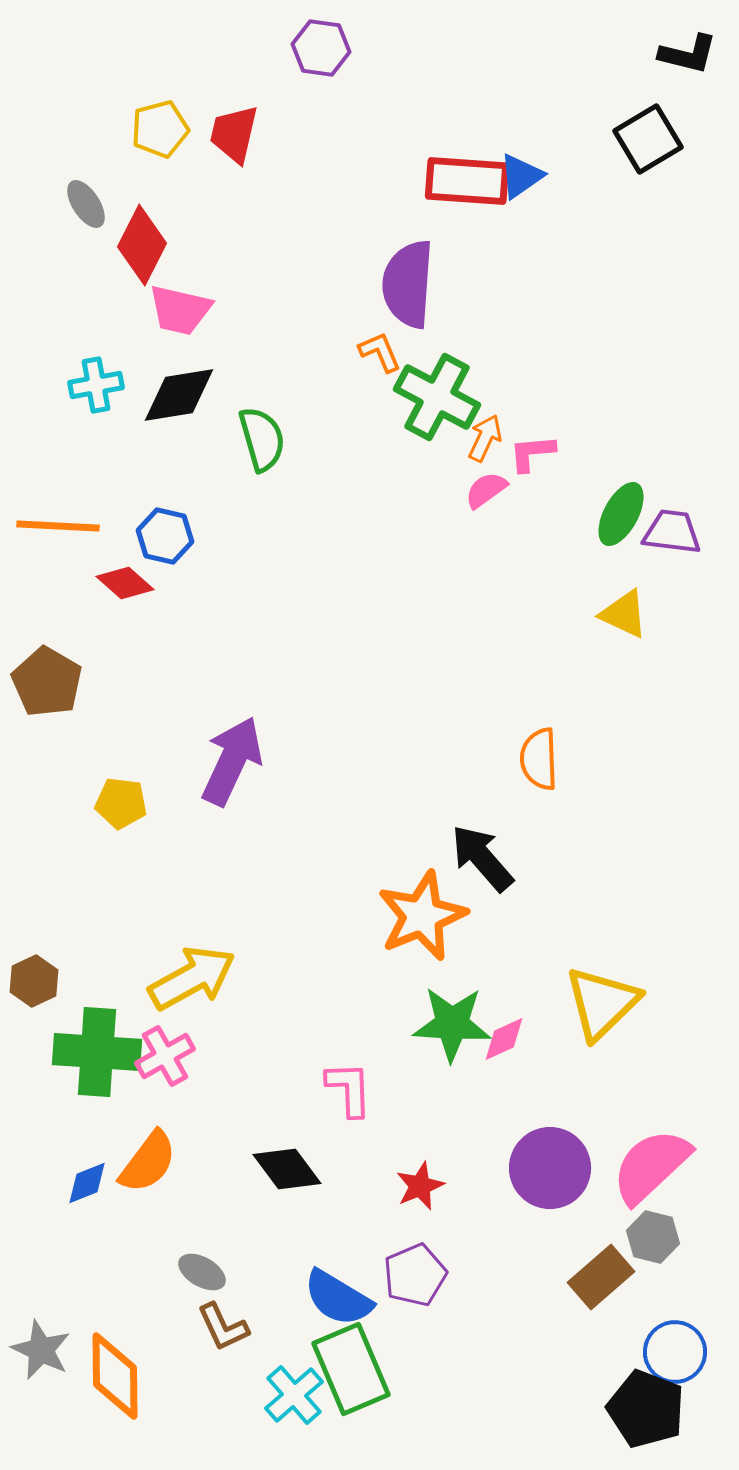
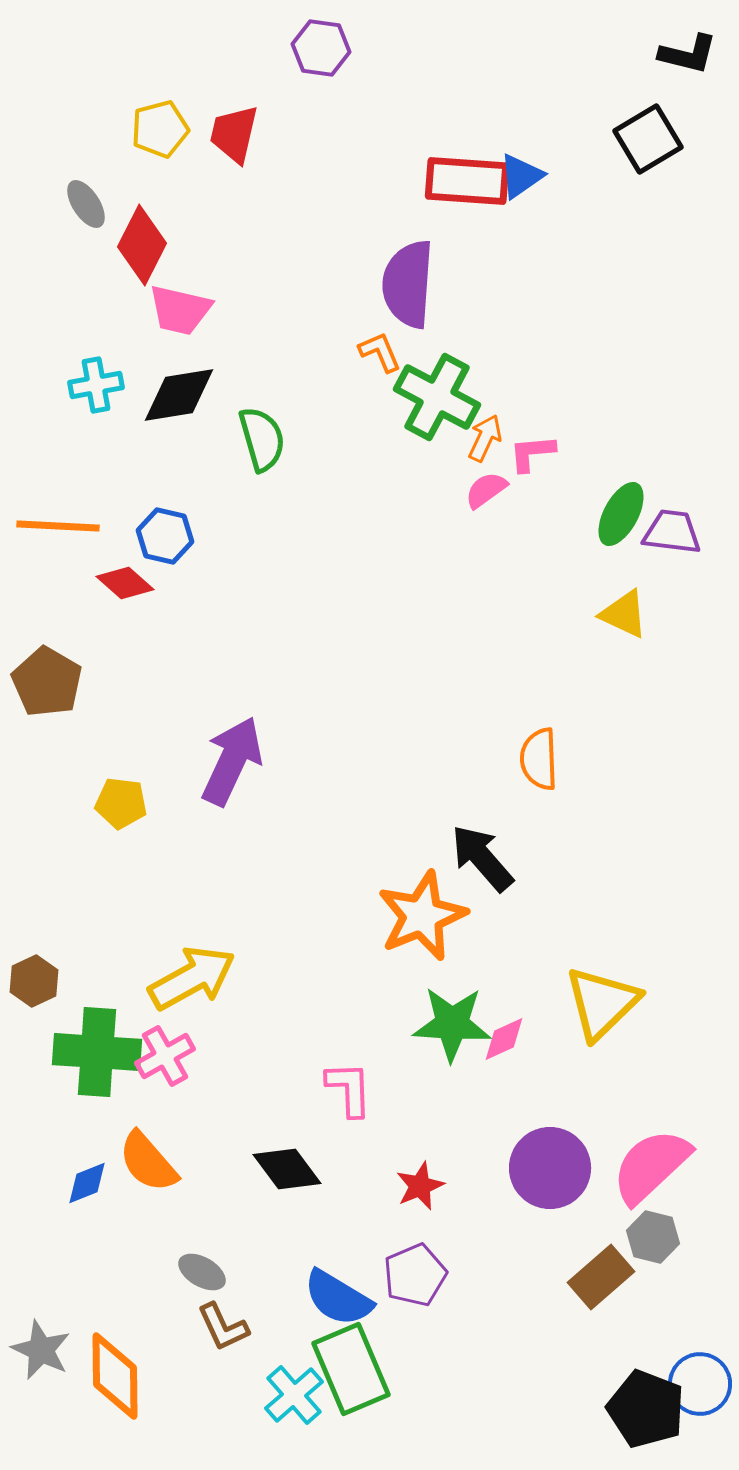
orange semicircle at (148, 1162): rotated 102 degrees clockwise
blue circle at (675, 1352): moved 25 px right, 32 px down
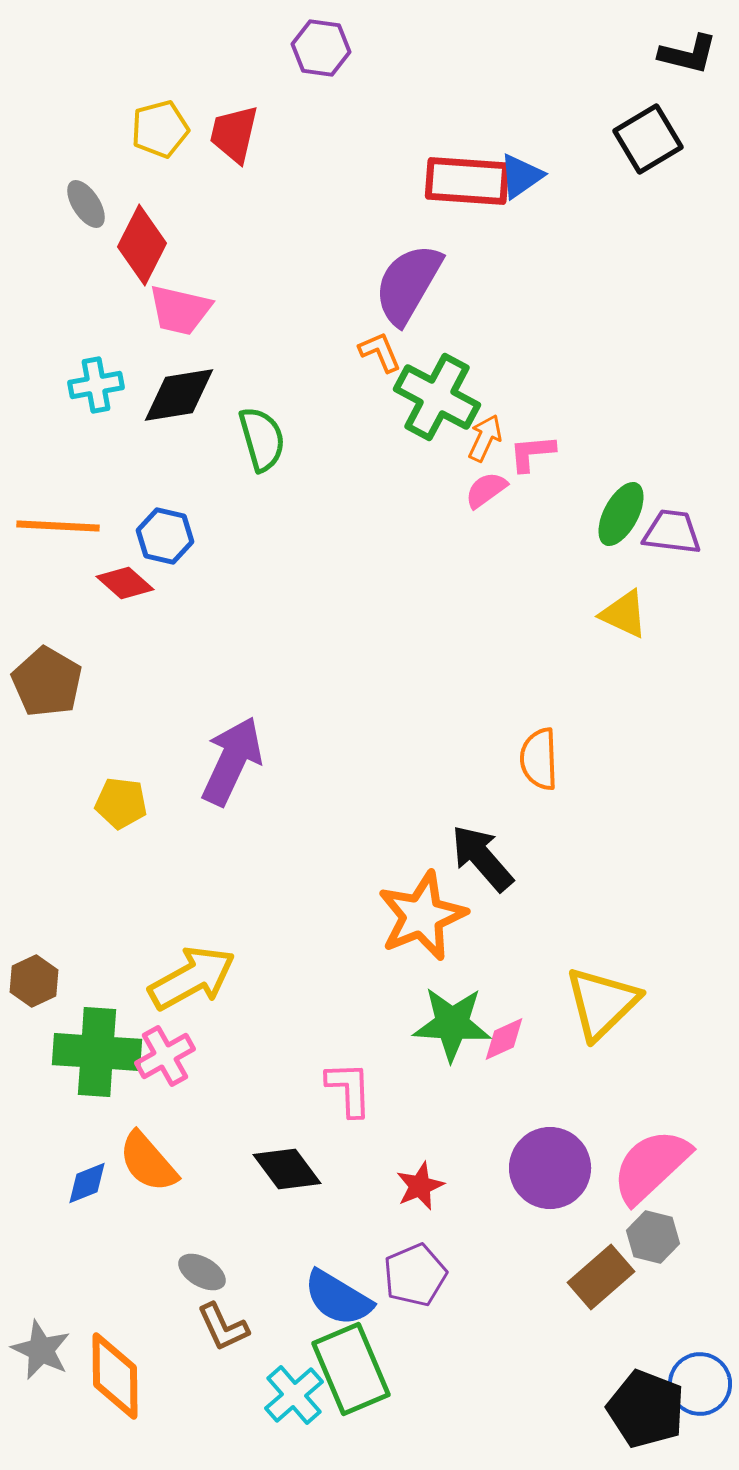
purple semicircle at (408, 284): rotated 26 degrees clockwise
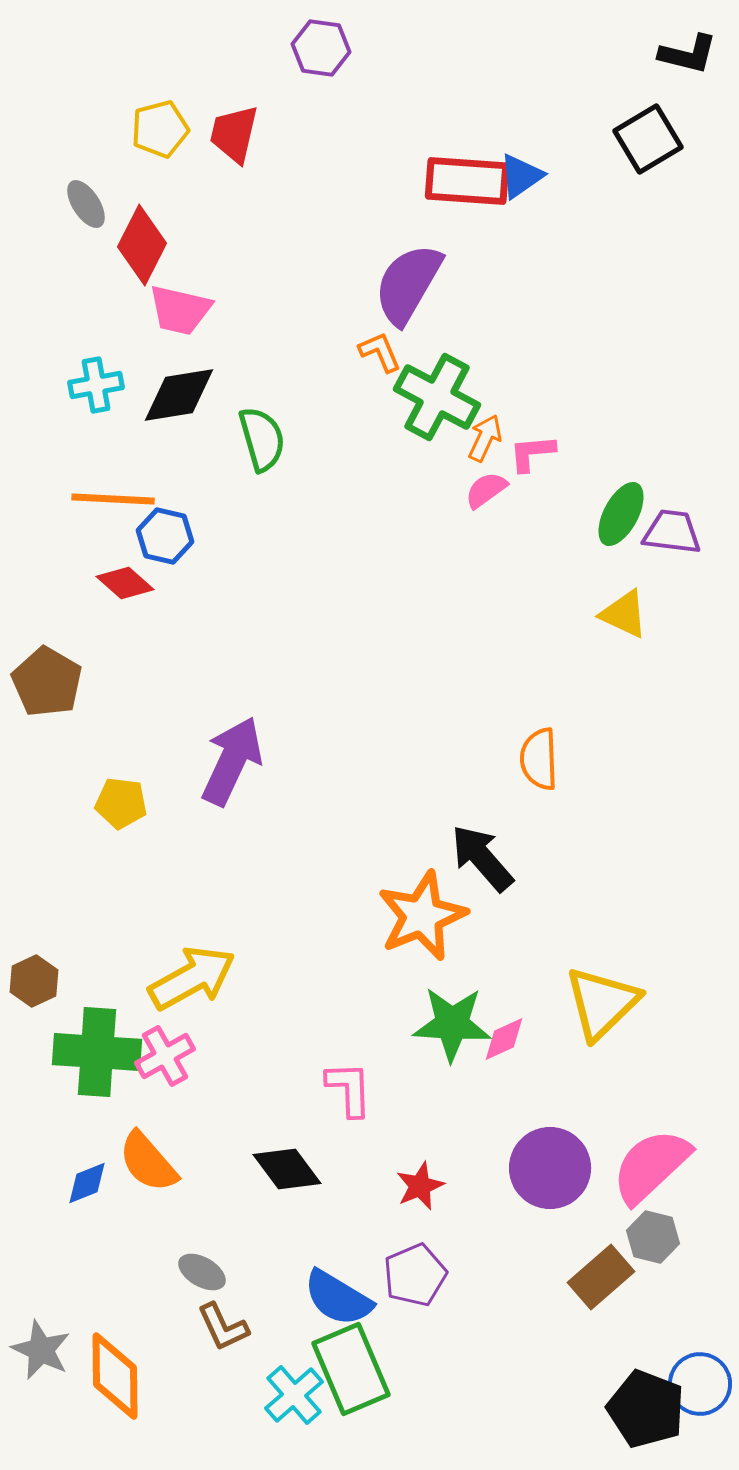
orange line at (58, 526): moved 55 px right, 27 px up
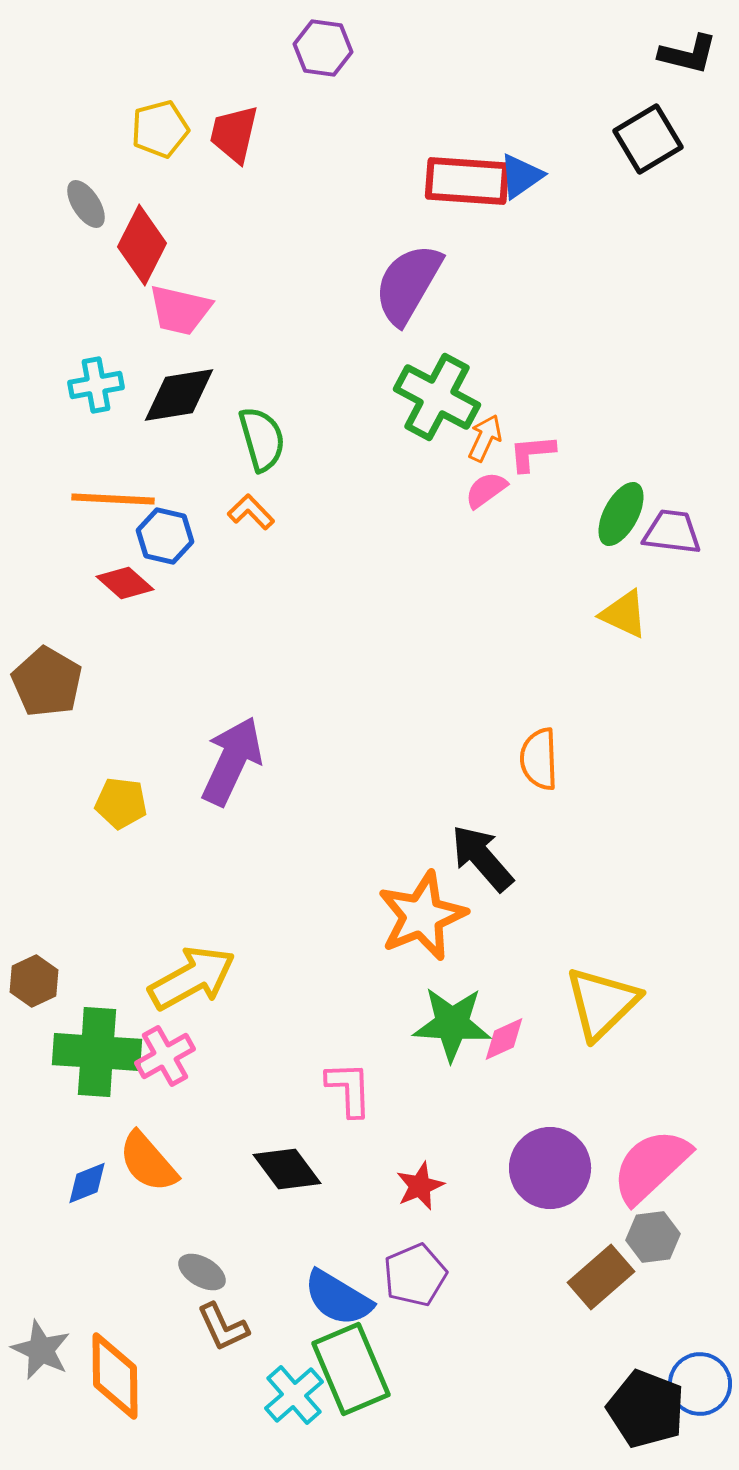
purple hexagon at (321, 48): moved 2 px right
orange L-shape at (380, 352): moved 129 px left, 160 px down; rotated 21 degrees counterclockwise
gray hexagon at (653, 1237): rotated 21 degrees counterclockwise
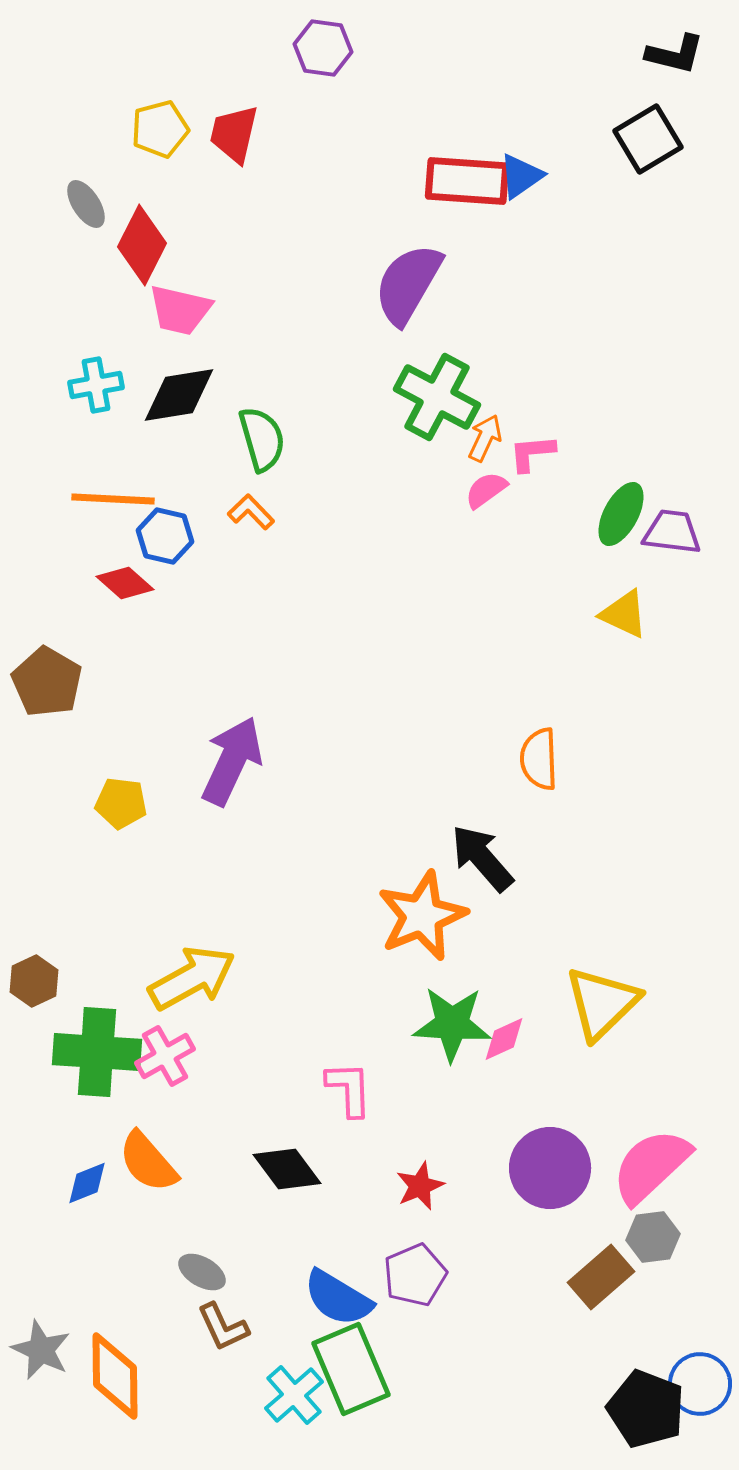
black L-shape at (688, 54): moved 13 px left
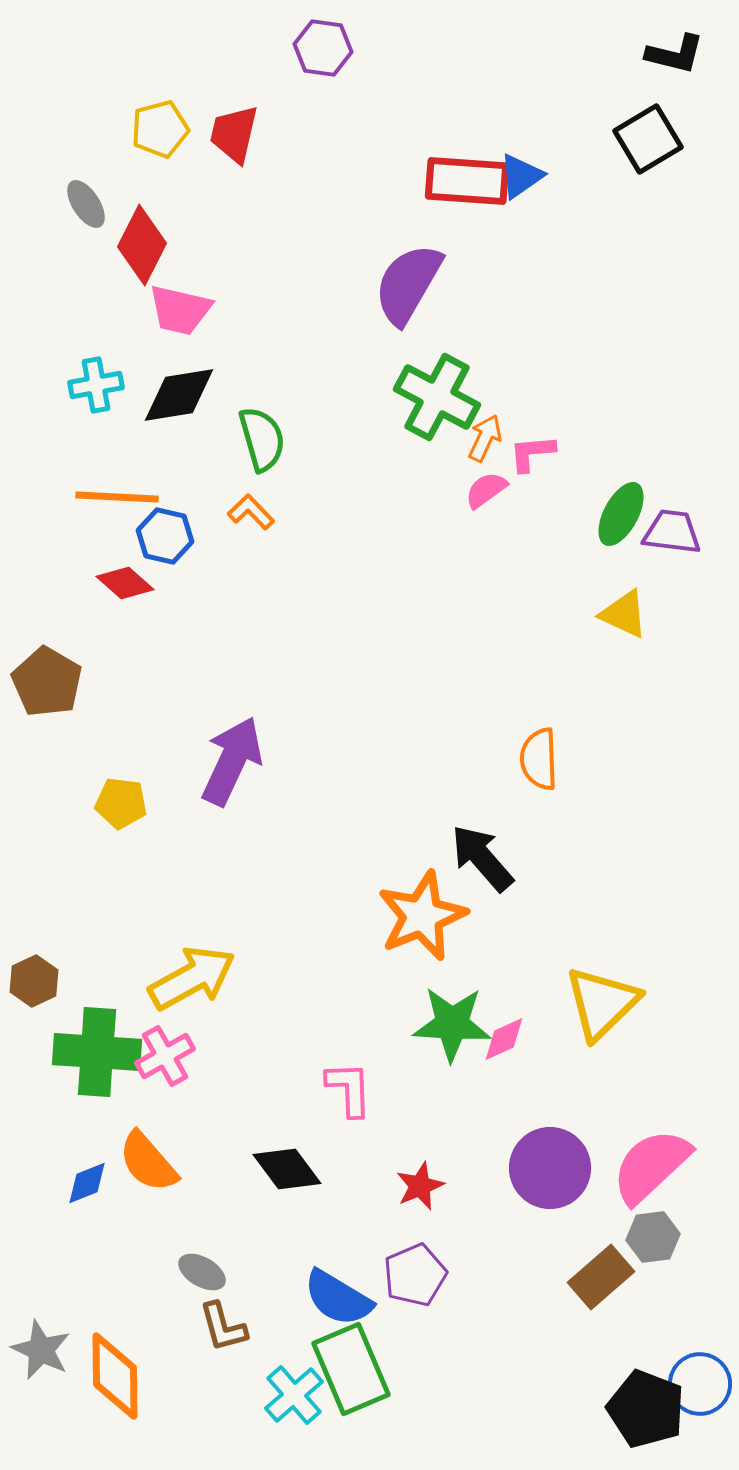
orange line at (113, 499): moved 4 px right, 2 px up
brown L-shape at (223, 1327): rotated 10 degrees clockwise
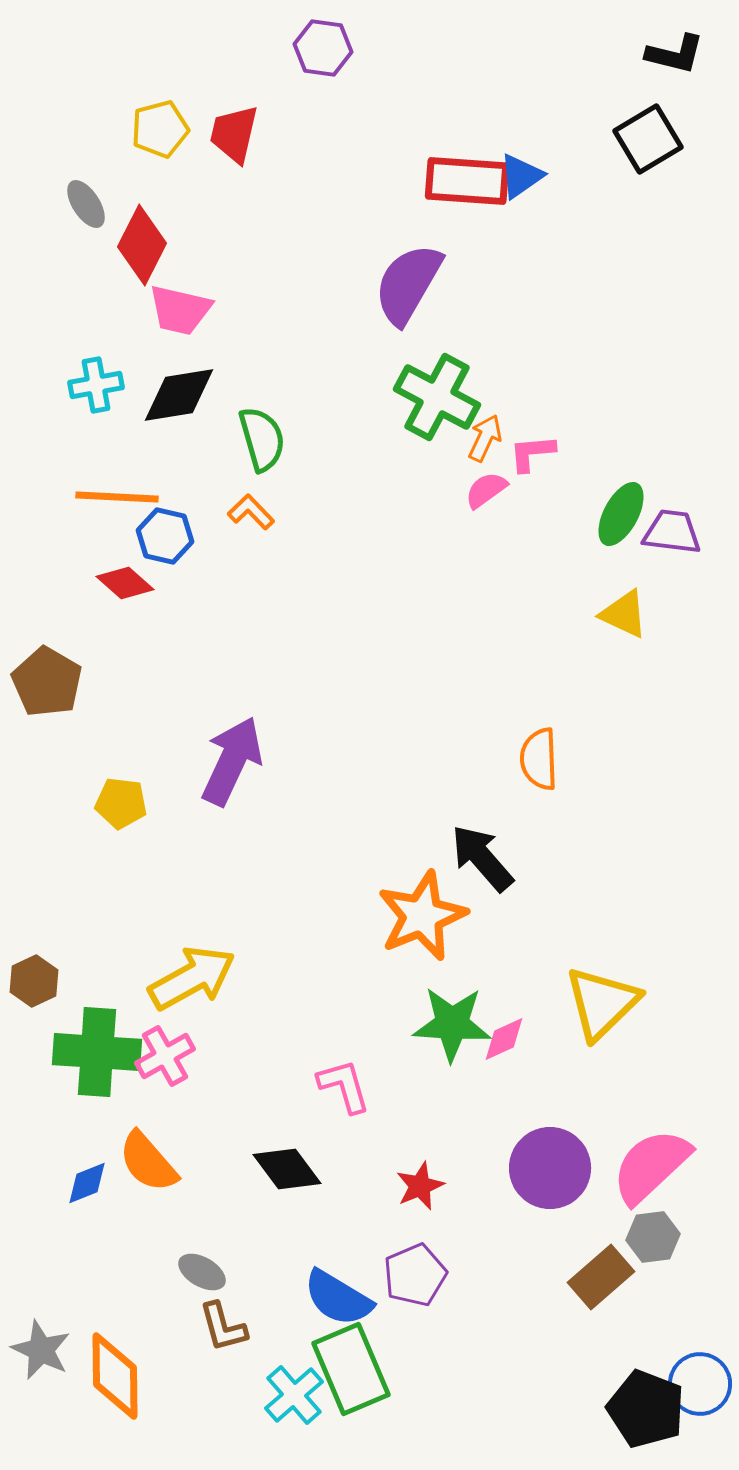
pink L-shape at (349, 1089): moved 5 px left, 3 px up; rotated 14 degrees counterclockwise
